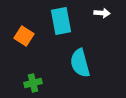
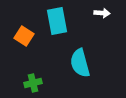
cyan rectangle: moved 4 px left
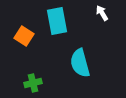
white arrow: rotated 126 degrees counterclockwise
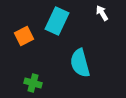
cyan rectangle: rotated 36 degrees clockwise
orange square: rotated 30 degrees clockwise
green cross: rotated 30 degrees clockwise
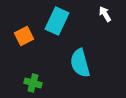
white arrow: moved 3 px right, 1 px down
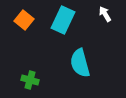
cyan rectangle: moved 6 px right, 1 px up
orange square: moved 16 px up; rotated 24 degrees counterclockwise
green cross: moved 3 px left, 3 px up
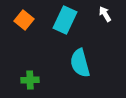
cyan rectangle: moved 2 px right
green cross: rotated 18 degrees counterclockwise
